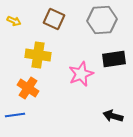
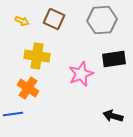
yellow arrow: moved 8 px right
yellow cross: moved 1 px left, 1 px down
blue line: moved 2 px left, 1 px up
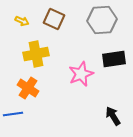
yellow cross: moved 1 px left, 2 px up; rotated 20 degrees counterclockwise
black arrow: rotated 42 degrees clockwise
